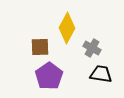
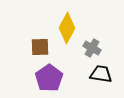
purple pentagon: moved 2 px down
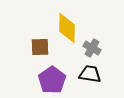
yellow diamond: rotated 28 degrees counterclockwise
black trapezoid: moved 11 px left
purple pentagon: moved 3 px right, 2 px down
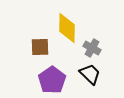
black trapezoid: rotated 35 degrees clockwise
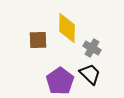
brown square: moved 2 px left, 7 px up
purple pentagon: moved 8 px right, 1 px down
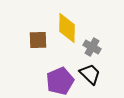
gray cross: moved 1 px up
purple pentagon: rotated 12 degrees clockwise
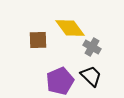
yellow diamond: moved 3 px right; rotated 36 degrees counterclockwise
black trapezoid: moved 1 px right, 2 px down
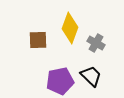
yellow diamond: rotated 56 degrees clockwise
gray cross: moved 4 px right, 4 px up
purple pentagon: rotated 12 degrees clockwise
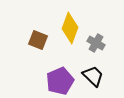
brown square: rotated 24 degrees clockwise
black trapezoid: moved 2 px right
purple pentagon: rotated 12 degrees counterclockwise
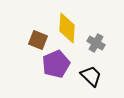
yellow diamond: moved 3 px left; rotated 16 degrees counterclockwise
black trapezoid: moved 2 px left
purple pentagon: moved 4 px left, 17 px up
